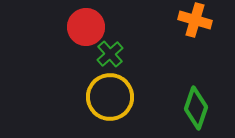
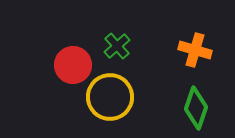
orange cross: moved 30 px down
red circle: moved 13 px left, 38 px down
green cross: moved 7 px right, 8 px up
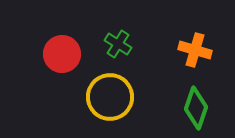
green cross: moved 1 px right, 2 px up; rotated 16 degrees counterclockwise
red circle: moved 11 px left, 11 px up
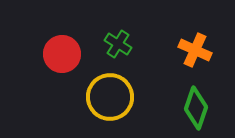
orange cross: rotated 8 degrees clockwise
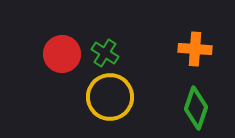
green cross: moved 13 px left, 9 px down
orange cross: moved 1 px up; rotated 20 degrees counterclockwise
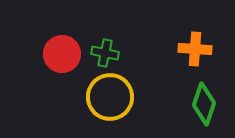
green cross: rotated 20 degrees counterclockwise
green diamond: moved 8 px right, 4 px up
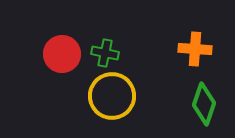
yellow circle: moved 2 px right, 1 px up
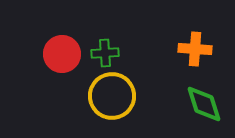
green cross: rotated 16 degrees counterclockwise
green diamond: rotated 36 degrees counterclockwise
